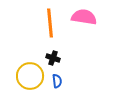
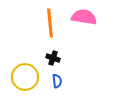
yellow circle: moved 5 px left, 1 px down
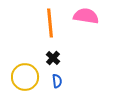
pink semicircle: moved 2 px right, 1 px up
black cross: rotated 24 degrees clockwise
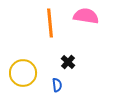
black cross: moved 15 px right, 4 px down
yellow circle: moved 2 px left, 4 px up
blue semicircle: moved 4 px down
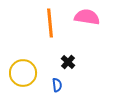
pink semicircle: moved 1 px right, 1 px down
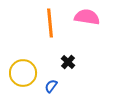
blue semicircle: moved 6 px left, 1 px down; rotated 136 degrees counterclockwise
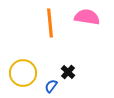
black cross: moved 10 px down
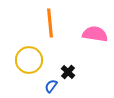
pink semicircle: moved 8 px right, 17 px down
yellow circle: moved 6 px right, 13 px up
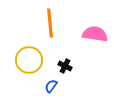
black cross: moved 3 px left, 6 px up; rotated 16 degrees counterclockwise
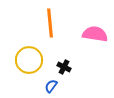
black cross: moved 1 px left, 1 px down
